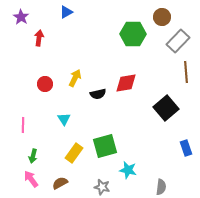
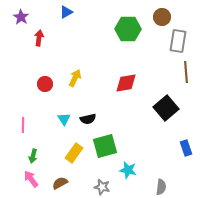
green hexagon: moved 5 px left, 5 px up
gray rectangle: rotated 35 degrees counterclockwise
black semicircle: moved 10 px left, 25 px down
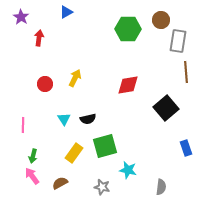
brown circle: moved 1 px left, 3 px down
red diamond: moved 2 px right, 2 px down
pink arrow: moved 1 px right, 3 px up
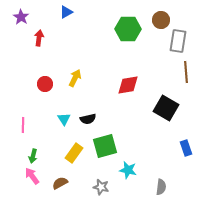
black square: rotated 20 degrees counterclockwise
gray star: moved 1 px left
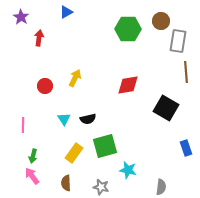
brown circle: moved 1 px down
red circle: moved 2 px down
brown semicircle: moved 6 px right; rotated 63 degrees counterclockwise
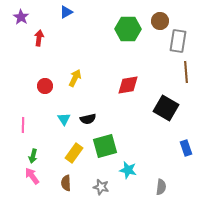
brown circle: moved 1 px left
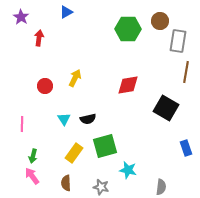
brown line: rotated 15 degrees clockwise
pink line: moved 1 px left, 1 px up
